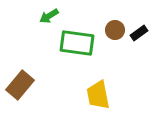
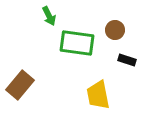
green arrow: rotated 84 degrees counterclockwise
black rectangle: moved 12 px left, 27 px down; rotated 54 degrees clockwise
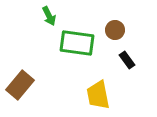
black rectangle: rotated 36 degrees clockwise
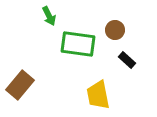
green rectangle: moved 1 px right, 1 px down
black rectangle: rotated 12 degrees counterclockwise
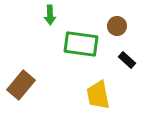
green arrow: moved 1 px right, 1 px up; rotated 24 degrees clockwise
brown circle: moved 2 px right, 4 px up
green rectangle: moved 3 px right
brown rectangle: moved 1 px right
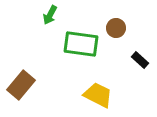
green arrow: rotated 30 degrees clockwise
brown circle: moved 1 px left, 2 px down
black rectangle: moved 13 px right
yellow trapezoid: rotated 128 degrees clockwise
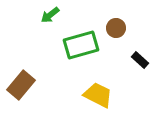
green arrow: rotated 24 degrees clockwise
green rectangle: moved 1 px down; rotated 24 degrees counterclockwise
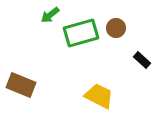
green rectangle: moved 12 px up
black rectangle: moved 2 px right
brown rectangle: rotated 72 degrees clockwise
yellow trapezoid: moved 1 px right, 1 px down
